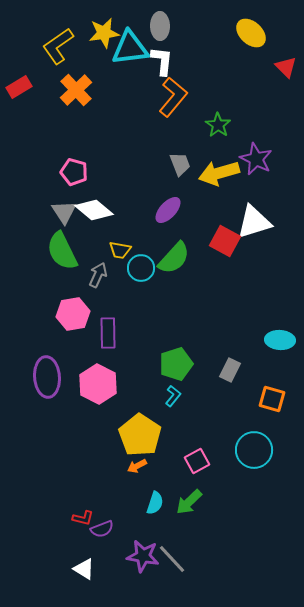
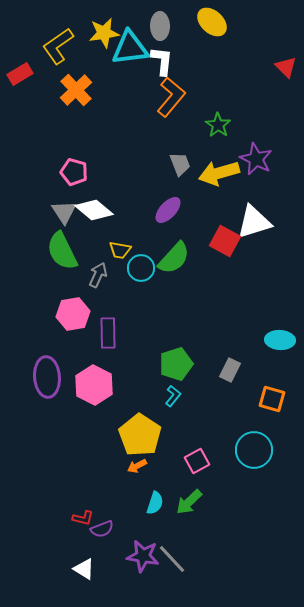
yellow ellipse at (251, 33): moved 39 px left, 11 px up
red rectangle at (19, 87): moved 1 px right, 13 px up
orange L-shape at (173, 97): moved 2 px left
pink hexagon at (98, 384): moved 4 px left, 1 px down
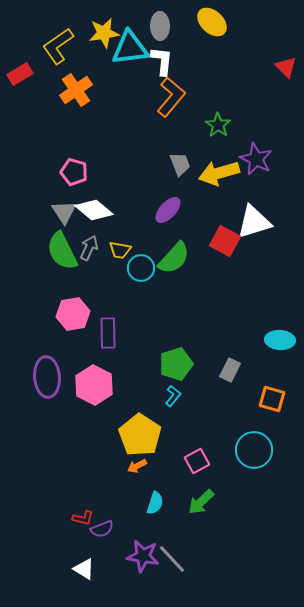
orange cross at (76, 90): rotated 8 degrees clockwise
gray arrow at (98, 275): moved 9 px left, 27 px up
green arrow at (189, 502): moved 12 px right
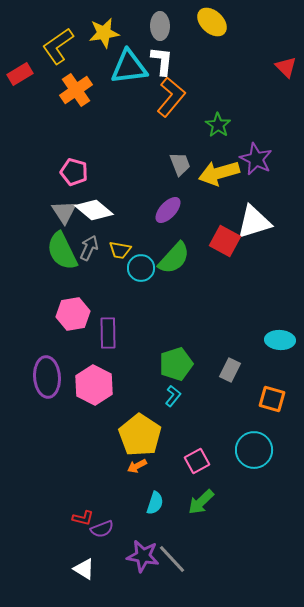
cyan triangle at (130, 48): moved 1 px left, 19 px down
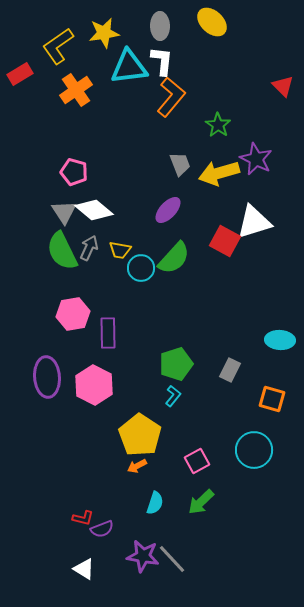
red triangle at (286, 67): moved 3 px left, 19 px down
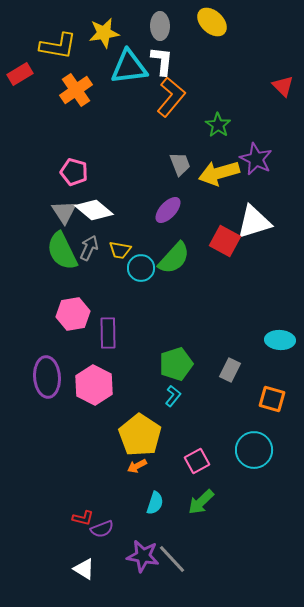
yellow L-shape at (58, 46): rotated 135 degrees counterclockwise
